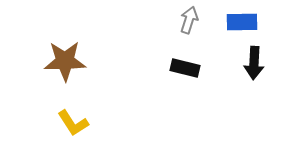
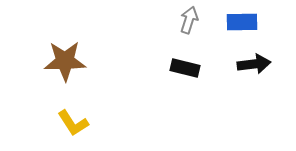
black arrow: moved 1 px down; rotated 100 degrees counterclockwise
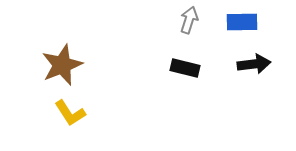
brown star: moved 3 px left, 4 px down; rotated 21 degrees counterclockwise
yellow L-shape: moved 3 px left, 10 px up
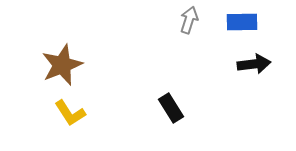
black rectangle: moved 14 px left, 40 px down; rotated 44 degrees clockwise
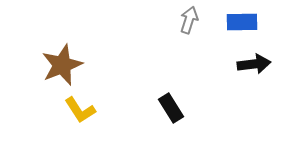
yellow L-shape: moved 10 px right, 3 px up
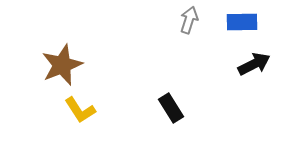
black arrow: rotated 20 degrees counterclockwise
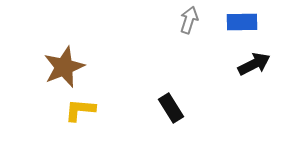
brown star: moved 2 px right, 2 px down
yellow L-shape: rotated 128 degrees clockwise
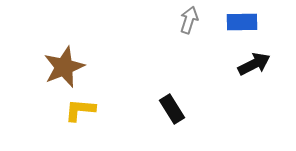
black rectangle: moved 1 px right, 1 px down
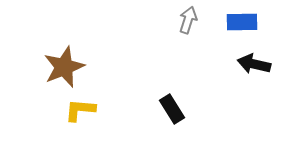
gray arrow: moved 1 px left
black arrow: rotated 140 degrees counterclockwise
